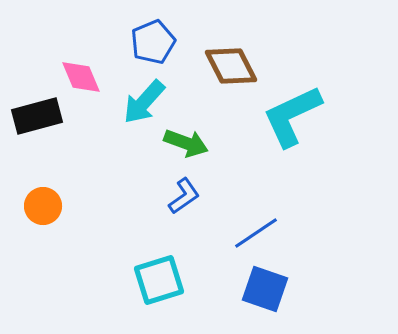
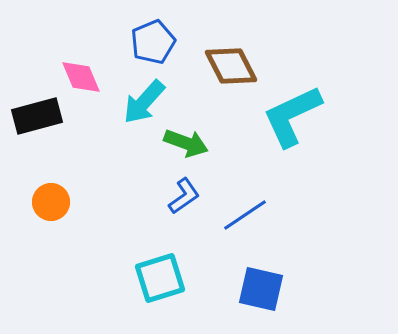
orange circle: moved 8 px right, 4 px up
blue line: moved 11 px left, 18 px up
cyan square: moved 1 px right, 2 px up
blue square: moved 4 px left; rotated 6 degrees counterclockwise
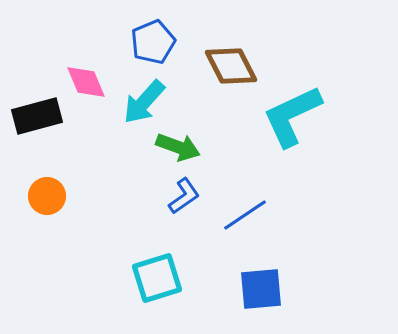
pink diamond: moved 5 px right, 5 px down
green arrow: moved 8 px left, 4 px down
orange circle: moved 4 px left, 6 px up
cyan square: moved 3 px left
blue square: rotated 18 degrees counterclockwise
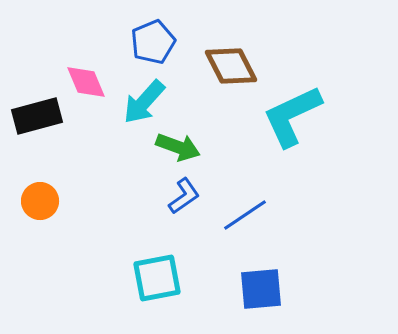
orange circle: moved 7 px left, 5 px down
cyan square: rotated 6 degrees clockwise
